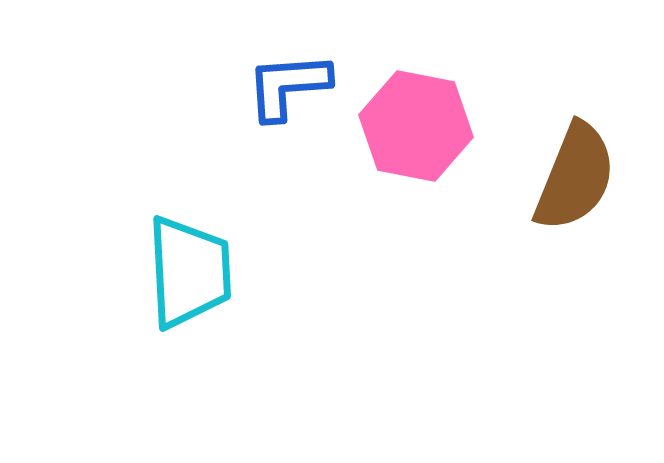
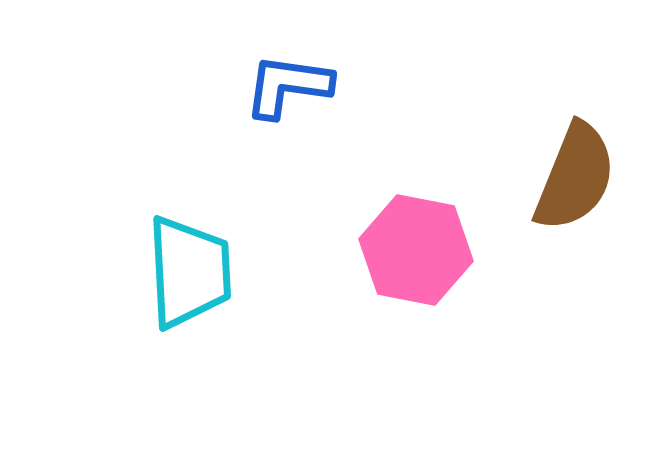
blue L-shape: rotated 12 degrees clockwise
pink hexagon: moved 124 px down
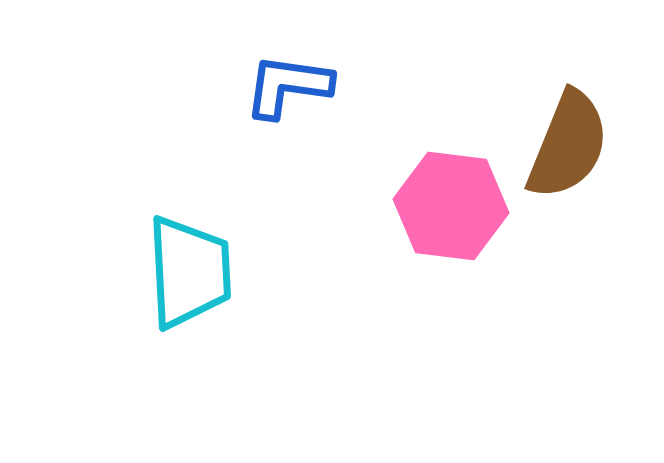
brown semicircle: moved 7 px left, 32 px up
pink hexagon: moved 35 px right, 44 px up; rotated 4 degrees counterclockwise
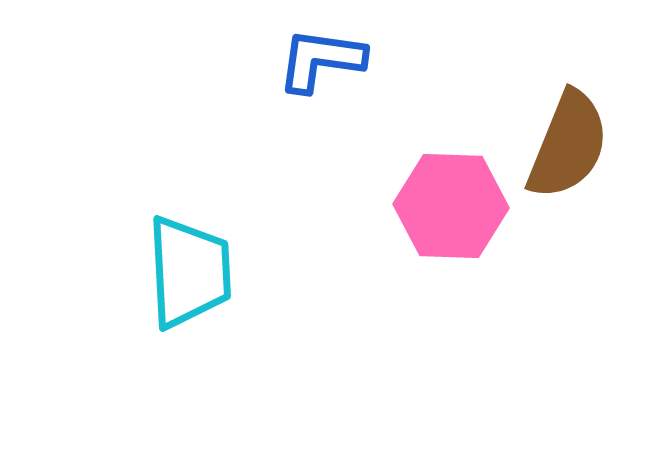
blue L-shape: moved 33 px right, 26 px up
pink hexagon: rotated 5 degrees counterclockwise
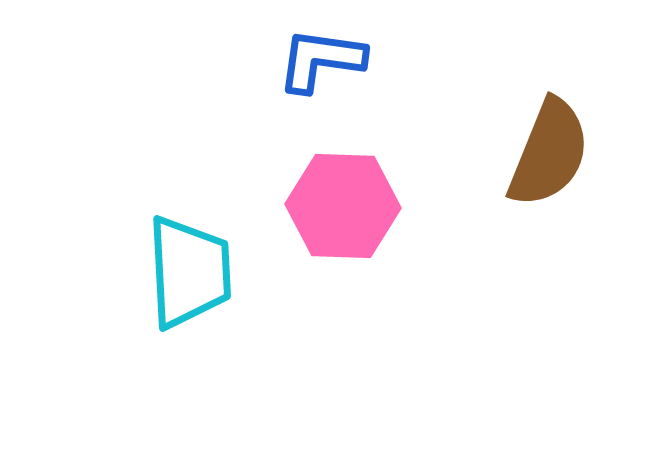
brown semicircle: moved 19 px left, 8 px down
pink hexagon: moved 108 px left
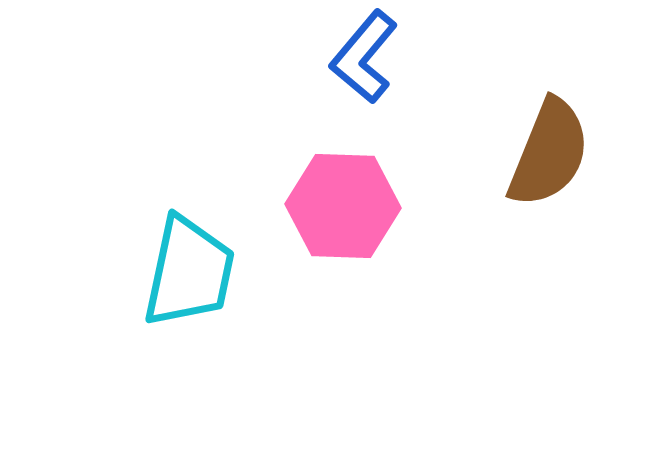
blue L-shape: moved 43 px right, 3 px up; rotated 58 degrees counterclockwise
cyan trapezoid: rotated 15 degrees clockwise
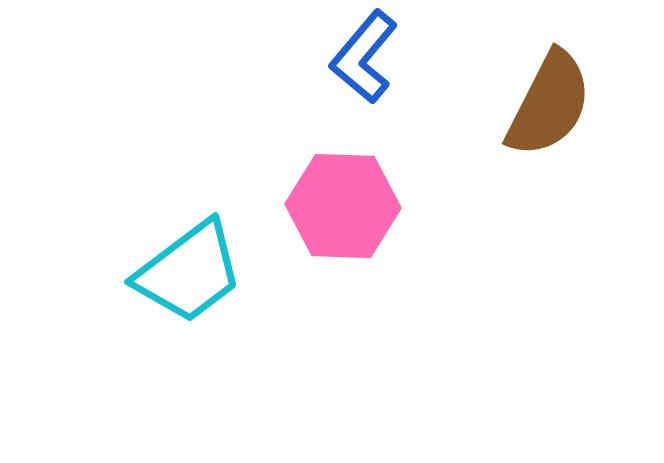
brown semicircle: moved 49 px up; rotated 5 degrees clockwise
cyan trapezoid: rotated 41 degrees clockwise
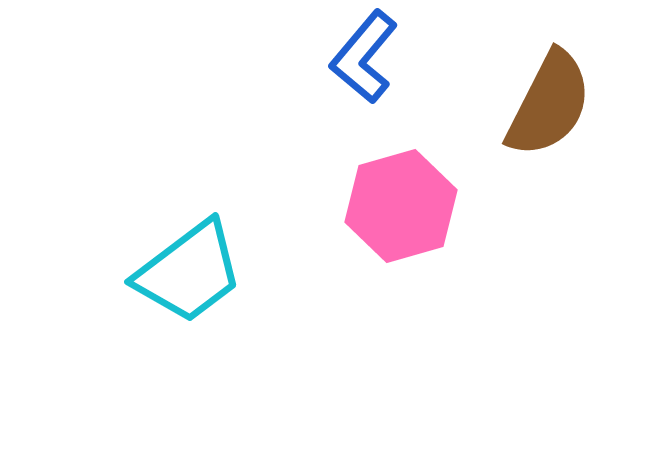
pink hexagon: moved 58 px right; rotated 18 degrees counterclockwise
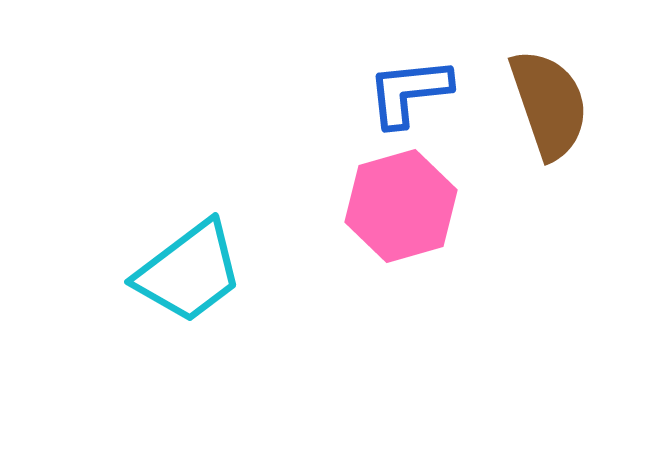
blue L-shape: moved 45 px right, 35 px down; rotated 44 degrees clockwise
brown semicircle: rotated 46 degrees counterclockwise
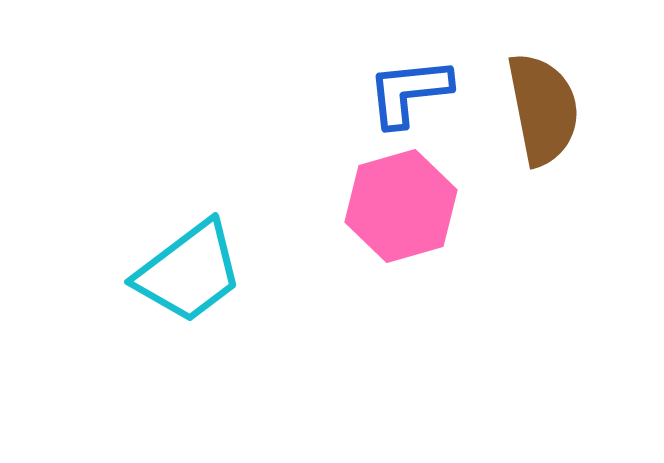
brown semicircle: moved 6 px left, 5 px down; rotated 8 degrees clockwise
